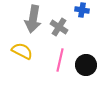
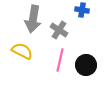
gray cross: moved 3 px down
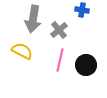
gray cross: rotated 18 degrees clockwise
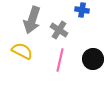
gray arrow: moved 1 px left, 1 px down; rotated 8 degrees clockwise
gray cross: rotated 18 degrees counterclockwise
black circle: moved 7 px right, 6 px up
